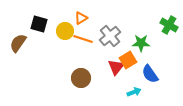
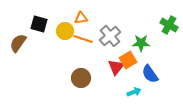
orange triangle: rotated 24 degrees clockwise
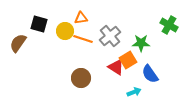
red triangle: rotated 36 degrees counterclockwise
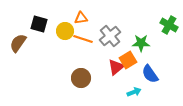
red triangle: rotated 48 degrees clockwise
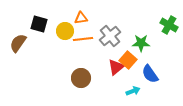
orange line: rotated 24 degrees counterclockwise
orange square: rotated 18 degrees counterclockwise
cyan arrow: moved 1 px left, 1 px up
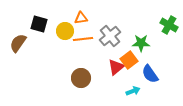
orange square: moved 1 px right; rotated 12 degrees clockwise
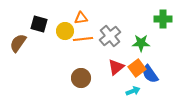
green cross: moved 6 px left, 6 px up; rotated 30 degrees counterclockwise
orange square: moved 8 px right, 8 px down
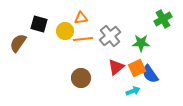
green cross: rotated 30 degrees counterclockwise
orange square: rotated 12 degrees clockwise
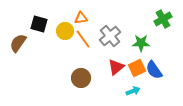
orange line: rotated 60 degrees clockwise
blue semicircle: moved 4 px right, 4 px up
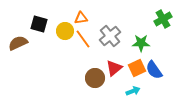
brown semicircle: rotated 30 degrees clockwise
red triangle: moved 2 px left, 1 px down
brown circle: moved 14 px right
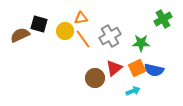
gray cross: rotated 10 degrees clockwise
brown semicircle: moved 2 px right, 8 px up
blue semicircle: rotated 42 degrees counterclockwise
